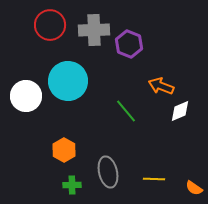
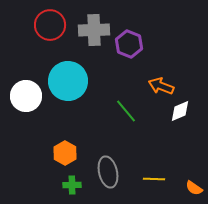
orange hexagon: moved 1 px right, 3 px down
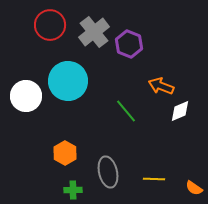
gray cross: moved 2 px down; rotated 36 degrees counterclockwise
green cross: moved 1 px right, 5 px down
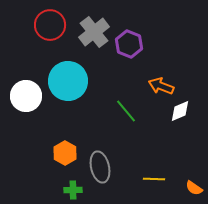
gray ellipse: moved 8 px left, 5 px up
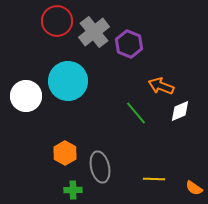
red circle: moved 7 px right, 4 px up
green line: moved 10 px right, 2 px down
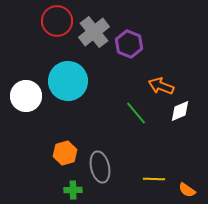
orange hexagon: rotated 15 degrees clockwise
orange semicircle: moved 7 px left, 2 px down
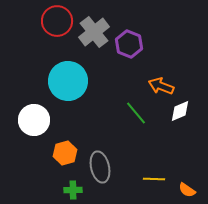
white circle: moved 8 px right, 24 px down
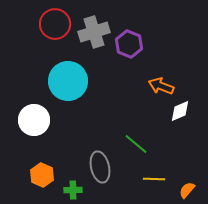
red circle: moved 2 px left, 3 px down
gray cross: rotated 20 degrees clockwise
green line: moved 31 px down; rotated 10 degrees counterclockwise
orange hexagon: moved 23 px left, 22 px down; rotated 20 degrees counterclockwise
orange semicircle: rotated 96 degrees clockwise
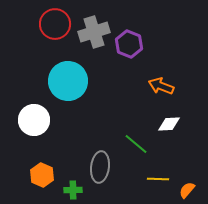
white diamond: moved 11 px left, 13 px down; rotated 20 degrees clockwise
gray ellipse: rotated 20 degrees clockwise
yellow line: moved 4 px right
